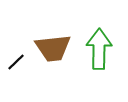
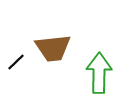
green arrow: moved 24 px down
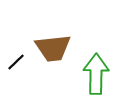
green arrow: moved 3 px left, 1 px down
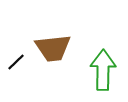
green arrow: moved 7 px right, 4 px up
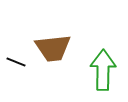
black line: rotated 66 degrees clockwise
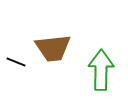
green arrow: moved 2 px left
